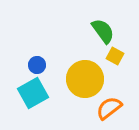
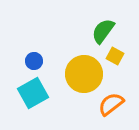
green semicircle: rotated 108 degrees counterclockwise
blue circle: moved 3 px left, 4 px up
yellow circle: moved 1 px left, 5 px up
orange semicircle: moved 2 px right, 4 px up
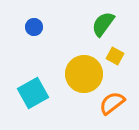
green semicircle: moved 7 px up
blue circle: moved 34 px up
orange semicircle: moved 1 px right, 1 px up
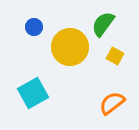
yellow circle: moved 14 px left, 27 px up
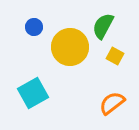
green semicircle: moved 2 px down; rotated 8 degrees counterclockwise
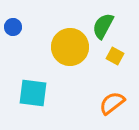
blue circle: moved 21 px left
cyan square: rotated 36 degrees clockwise
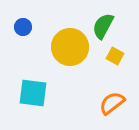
blue circle: moved 10 px right
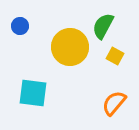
blue circle: moved 3 px left, 1 px up
orange semicircle: moved 2 px right; rotated 12 degrees counterclockwise
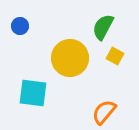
green semicircle: moved 1 px down
yellow circle: moved 11 px down
orange semicircle: moved 10 px left, 9 px down
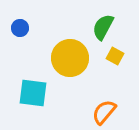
blue circle: moved 2 px down
